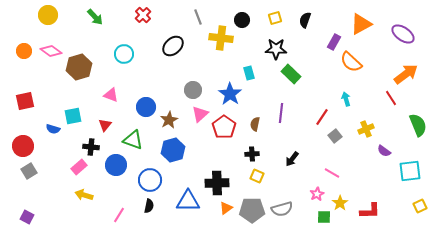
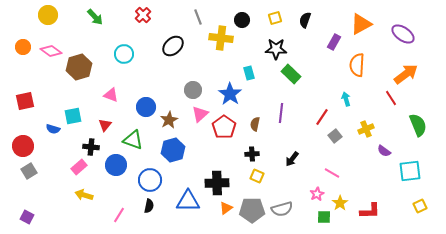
orange circle at (24, 51): moved 1 px left, 4 px up
orange semicircle at (351, 62): moved 6 px right, 3 px down; rotated 50 degrees clockwise
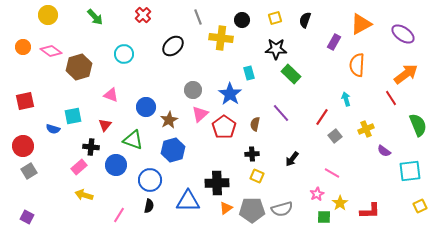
purple line at (281, 113): rotated 48 degrees counterclockwise
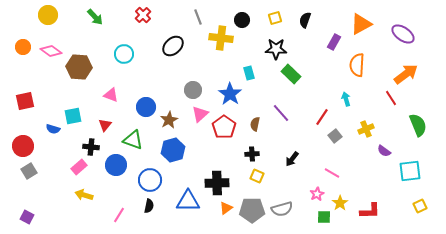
brown hexagon at (79, 67): rotated 20 degrees clockwise
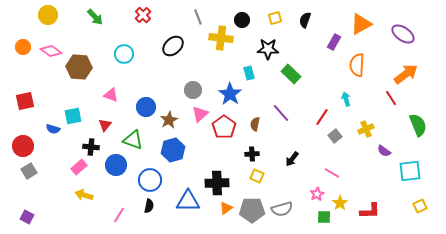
black star at (276, 49): moved 8 px left
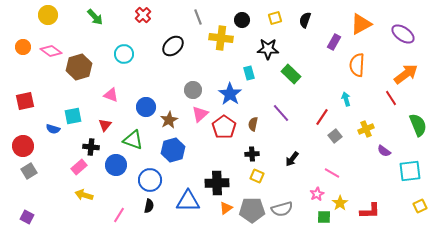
brown hexagon at (79, 67): rotated 20 degrees counterclockwise
brown semicircle at (255, 124): moved 2 px left
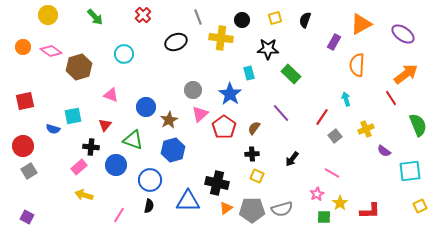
black ellipse at (173, 46): moved 3 px right, 4 px up; rotated 20 degrees clockwise
brown semicircle at (253, 124): moved 1 px right, 4 px down; rotated 24 degrees clockwise
black cross at (217, 183): rotated 15 degrees clockwise
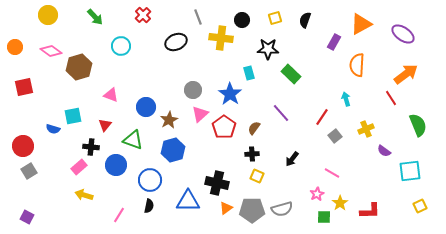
orange circle at (23, 47): moved 8 px left
cyan circle at (124, 54): moved 3 px left, 8 px up
red square at (25, 101): moved 1 px left, 14 px up
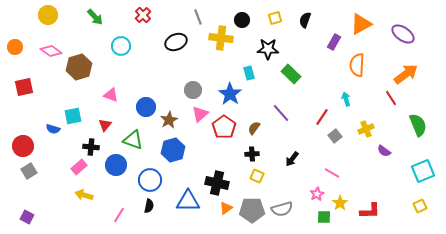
cyan square at (410, 171): moved 13 px right; rotated 15 degrees counterclockwise
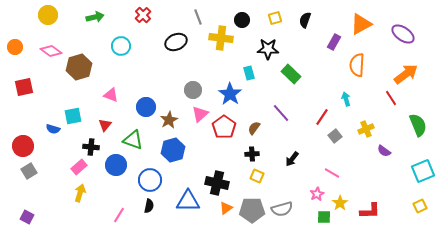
green arrow at (95, 17): rotated 60 degrees counterclockwise
yellow arrow at (84, 195): moved 4 px left, 2 px up; rotated 90 degrees clockwise
